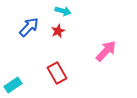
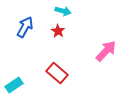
blue arrow: moved 4 px left; rotated 15 degrees counterclockwise
red star: rotated 16 degrees counterclockwise
red rectangle: rotated 20 degrees counterclockwise
cyan rectangle: moved 1 px right
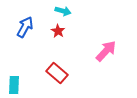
cyan rectangle: rotated 54 degrees counterclockwise
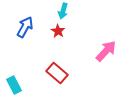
cyan arrow: rotated 91 degrees clockwise
cyan rectangle: rotated 30 degrees counterclockwise
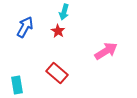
cyan arrow: moved 1 px right, 1 px down
pink arrow: rotated 15 degrees clockwise
cyan rectangle: moved 3 px right; rotated 18 degrees clockwise
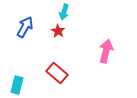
pink arrow: rotated 45 degrees counterclockwise
cyan rectangle: rotated 24 degrees clockwise
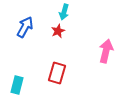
red star: rotated 16 degrees clockwise
red rectangle: rotated 65 degrees clockwise
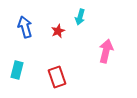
cyan arrow: moved 16 px right, 5 px down
blue arrow: rotated 45 degrees counterclockwise
red rectangle: moved 4 px down; rotated 35 degrees counterclockwise
cyan rectangle: moved 15 px up
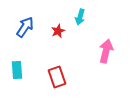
blue arrow: rotated 50 degrees clockwise
cyan rectangle: rotated 18 degrees counterclockwise
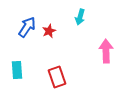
blue arrow: moved 2 px right
red star: moved 9 px left
pink arrow: rotated 15 degrees counterclockwise
